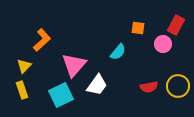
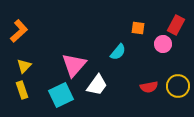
orange L-shape: moved 23 px left, 9 px up
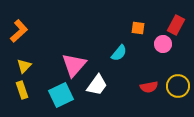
cyan semicircle: moved 1 px right, 1 px down
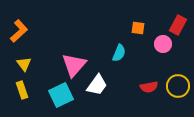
red rectangle: moved 2 px right
cyan semicircle: rotated 18 degrees counterclockwise
yellow triangle: moved 2 px up; rotated 21 degrees counterclockwise
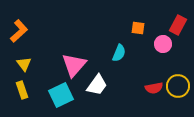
red semicircle: moved 5 px right, 1 px down
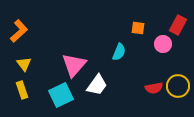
cyan semicircle: moved 1 px up
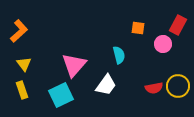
cyan semicircle: moved 3 px down; rotated 36 degrees counterclockwise
white trapezoid: moved 9 px right
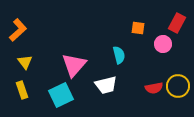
red rectangle: moved 1 px left, 2 px up
orange L-shape: moved 1 px left, 1 px up
yellow triangle: moved 1 px right, 2 px up
white trapezoid: rotated 40 degrees clockwise
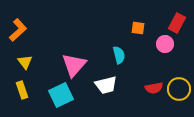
pink circle: moved 2 px right
yellow circle: moved 1 px right, 3 px down
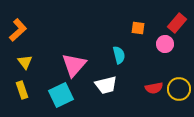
red rectangle: rotated 12 degrees clockwise
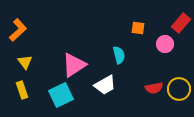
red rectangle: moved 4 px right
pink triangle: rotated 16 degrees clockwise
white trapezoid: moved 1 px left; rotated 15 degrees counterclockwise
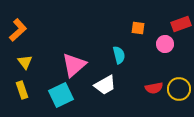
red rectangle: moved 1 px down; rotated 30 degrees clockwise
pink triangle: rotated 8 degrees counterclockwise
